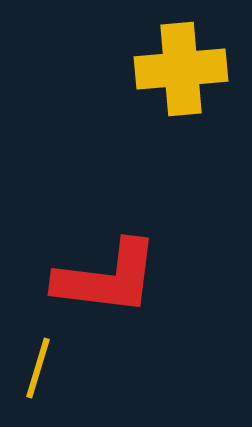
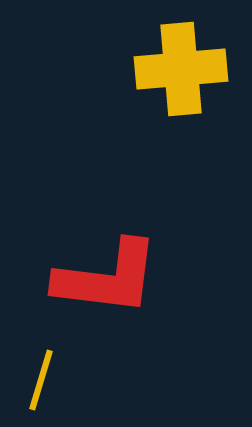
yellow line: moved 3 px right, 12 px down
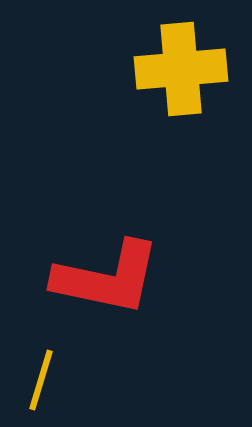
red L-shape: rotated 5 degrees clockwise
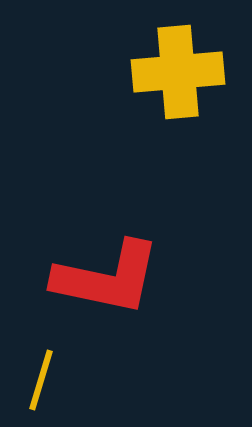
yellow cross: moved 3 px left, 3 px down
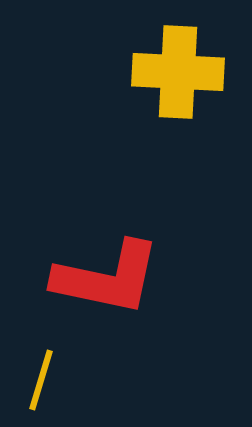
yellow cross: rotated 8 degrees clockwise
